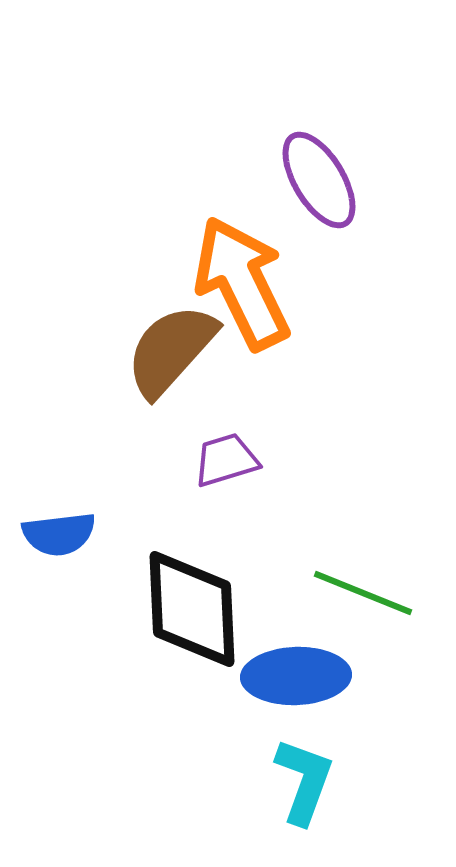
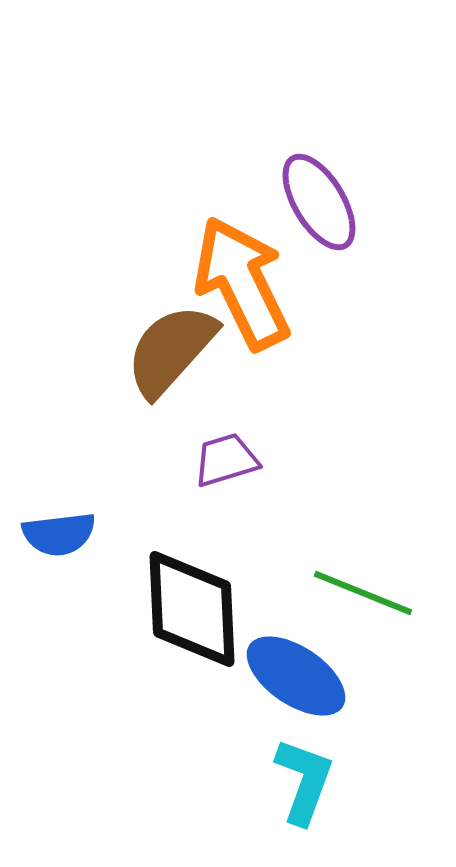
purple ellipse: moved 22 px down
blue ellipse: rotated 36 degrees clockwise
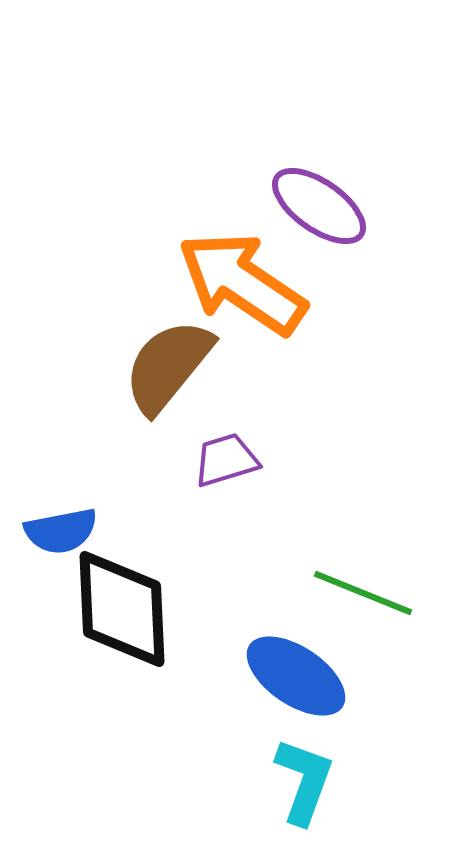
purple ellipse: moved 4 px down; rotated 24 degrees counterclockwise
orange arrow: rotated 30 degrees counterclockwise
brown semicircle: moved 3 px left, 16 px down; rotated 3 degrees counterclockwise
blue semicircle: moved 2 px right, 3 px up; rotated 4 degrees counterclockwise
black diamond: moved 70 px left
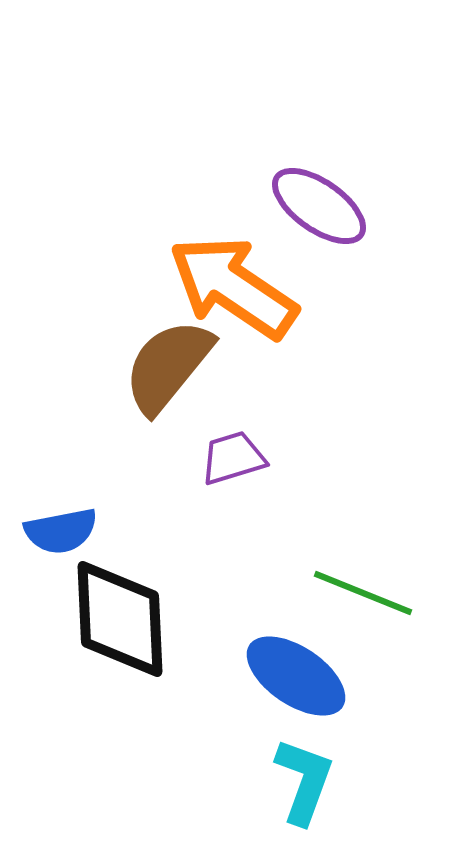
orange arrow: moved 9 px left, 4 px down
purple trapezoid: moved 7 px right, 2 px up
black diamond: moved 2 px left, 10 px down
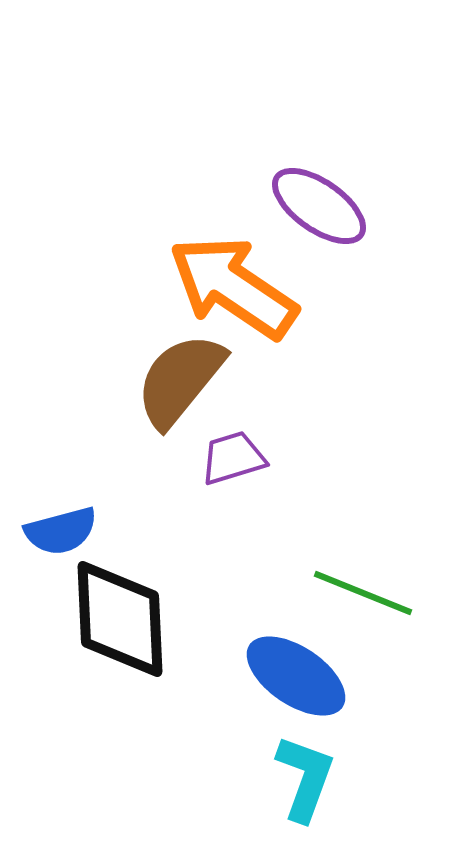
brown semicircle: moved 12 px right, 14 px down
blue semicircle: rotated 4 degrees counterclockwise
cyan L-shape: moved 1 px right, 3 px up
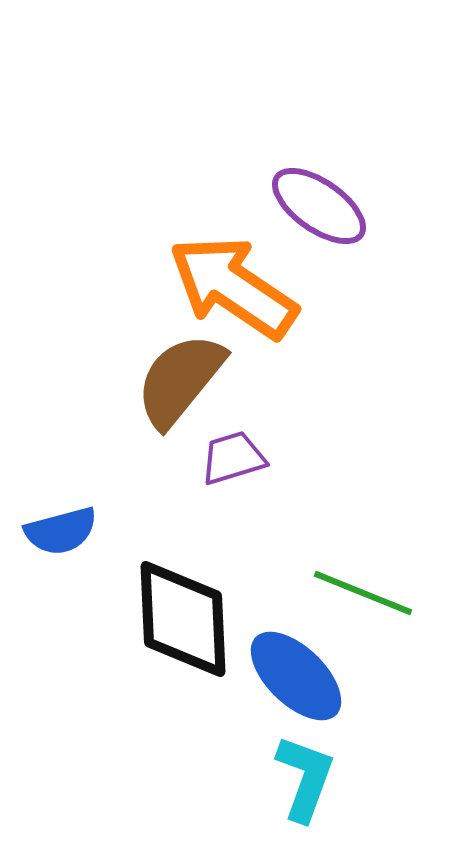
black diamond: moved 63 px right
blue ellipse: rotated 10 degrees clockwise
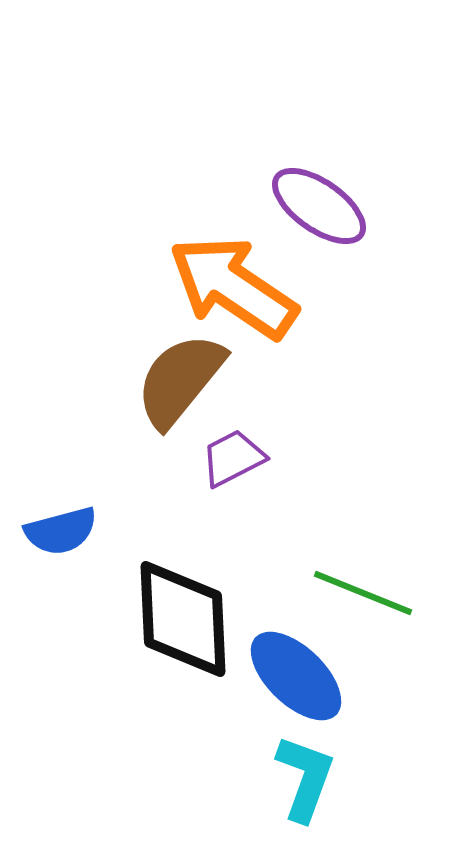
purple trapezoid: rotated 10 degrees counterclockwise
